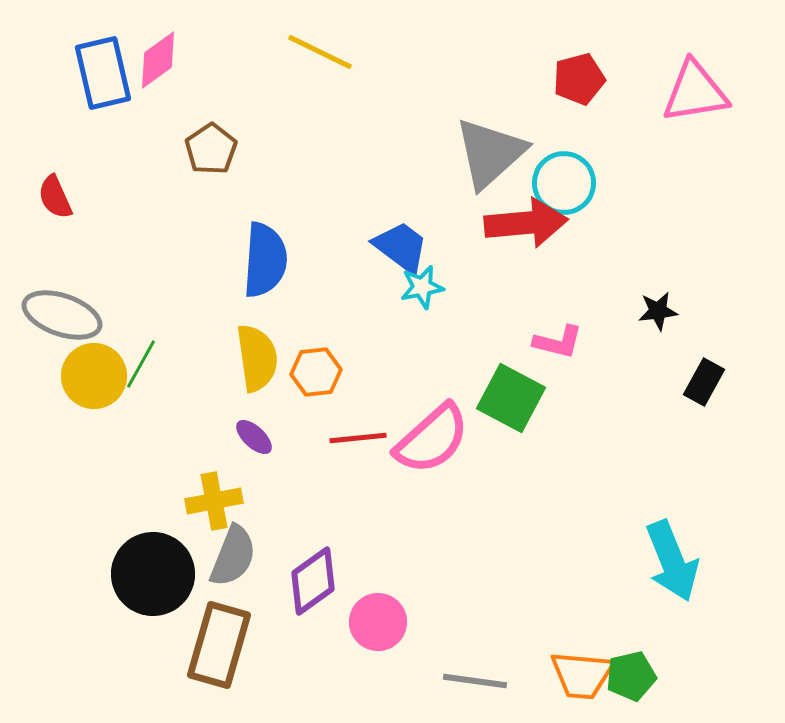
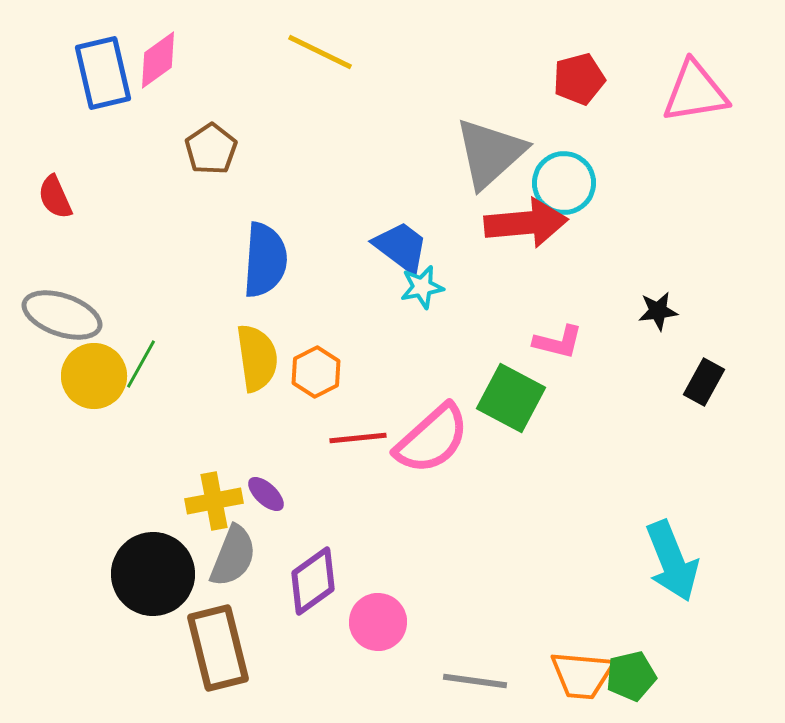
orange hexagon: rotated 21 degrees counterclockwise
purple ellipse: moved 12 px right, 57 px down
brown rectangle: moved 1 px left, 3 px down; rotated 30 degrees counterclockwise
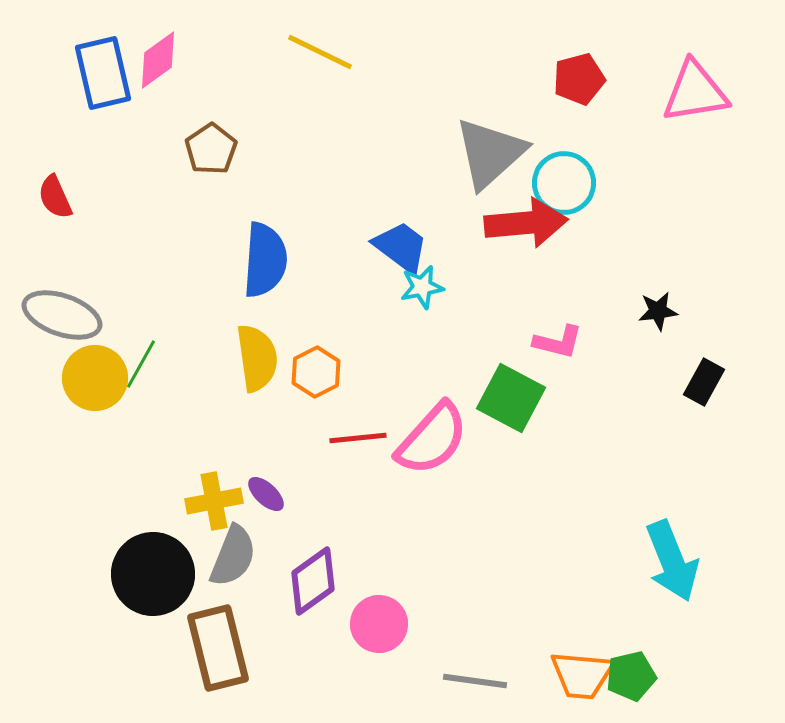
yellow circle: moved 1 px right, 2 px down
pink semicircle: rotated 6 degrees counterclockwise
pink circle: moved 1 px right, 2 px down
